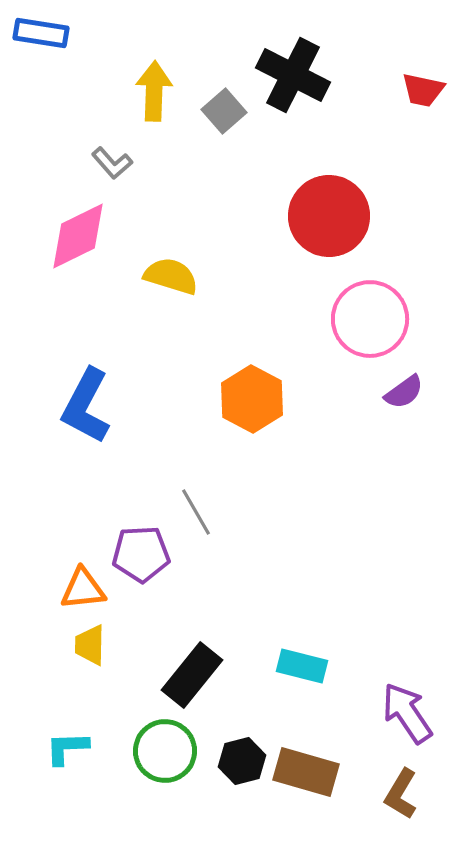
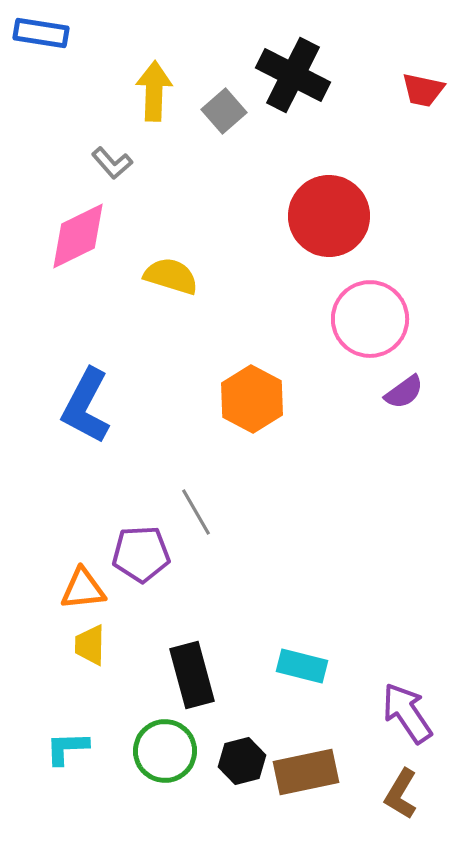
black rectangle: rotated 54 degrees counterclockwise
brown rectangle: rotated 28 degrees counterclockwise
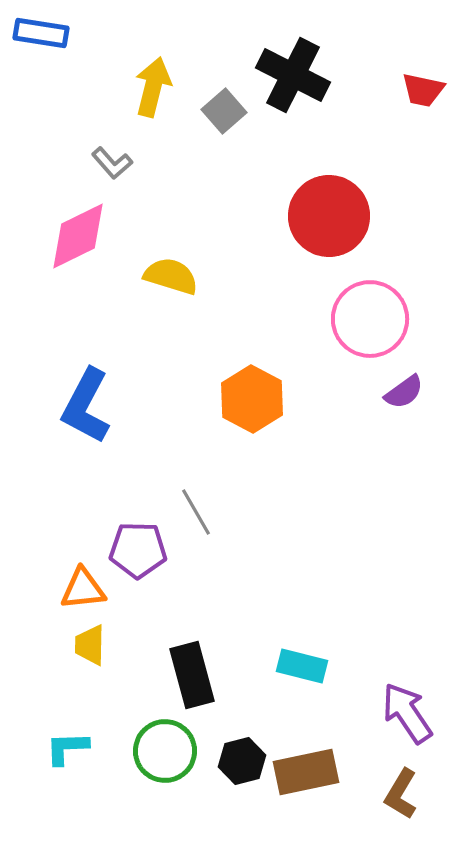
yellow arrow: moved 1 px left, 4 px up; rotated 12 degrees clockwise
purple pentagon: moved 3 px left, 4 px up; rotated 4 degrees clockwise
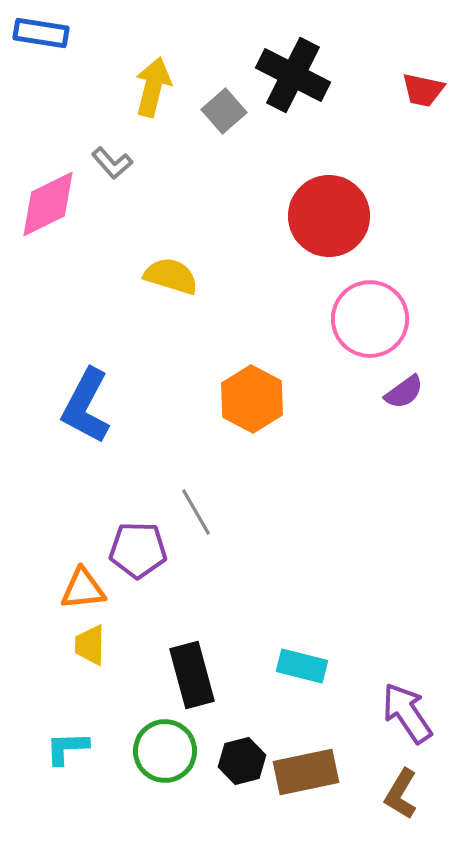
pink diamond: moved 30 px left, 32 px up
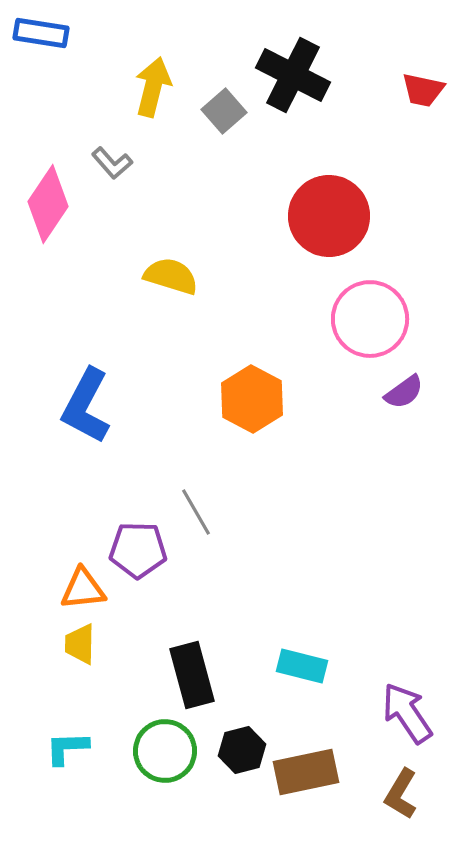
pink diamond: rotated 30 degrees counterclockwise
yellow trapezoid: moved 10 px left, 1 px up
black hexagon: moved 11 px up
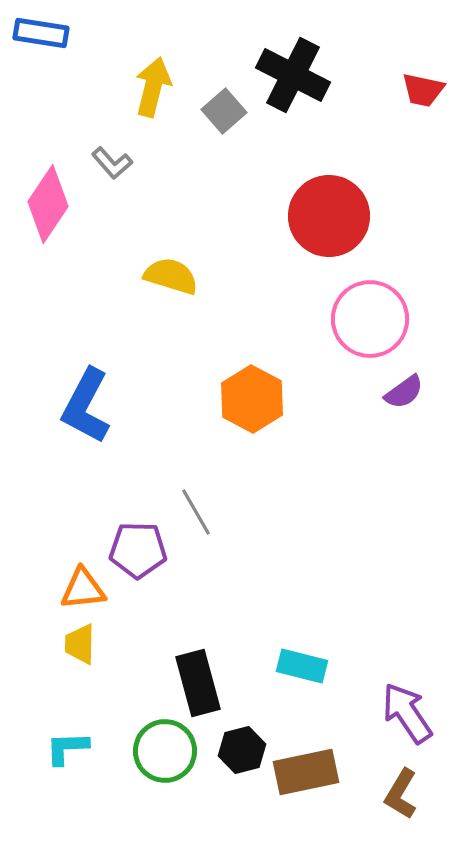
black rectangle: moved 6 px right, 8 px down
